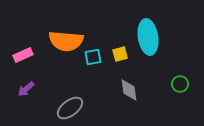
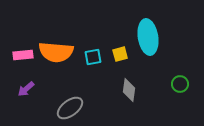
orange semicircle: moved 10 px left, 11 px down
pink rectangle: rotated 18 degrees clockwise
gray diamond: rotated 15 degrees clockwise
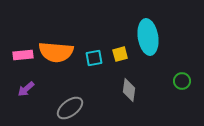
cyan square: moved 1 px right, 1 px down
green circle: moved 2 px right, 3 px up
